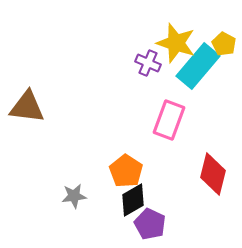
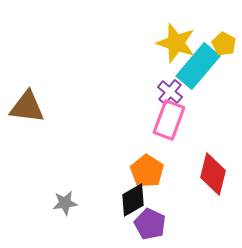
purple cross: moved 22 px right, 29 px down; rotated 15 degrees clockwise
orange pentagon: moved 21 px right
gray star: moved 9 px left, 7 px down
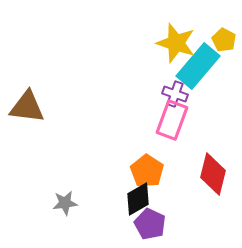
yellow pentagon: moved 4 px up
purple cross: moved 5 px right, 2 px down; rotated 20 degrees counterclockwise
pink rectangle: moved 3 px right
black diamond: moved 5 px right, 1 px up
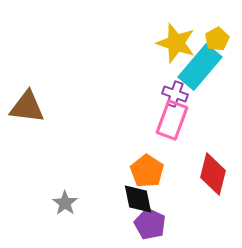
yellow pentagon: moved 7 px left, 1 px up; rotated 15 degrees clockwise
cyan rectangle: moved 2 px right, 1 px down
black diamond: rotated 72 degrees counterclockwise
gray star: rotated 30 degrees counterclockwise
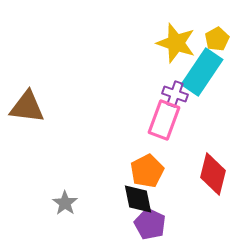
cyan rectangle: moved 2 px right, 5 px down; rotated 6 degrees counterclockwise
pink rectangle: moved 8 px left
orange pentagon: rotated 12 degrees clockwise
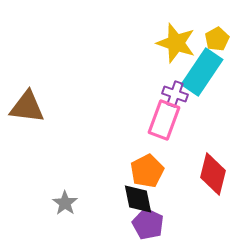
purple pentagon: moved 2 px left
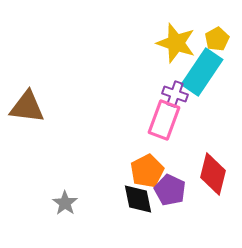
purple pentagon: moved 22 px right, 34 px up
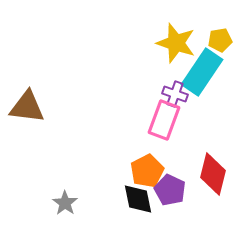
yellow pentagon: moved 3 px right, 1 px down; rotated 20 degrees clockwise
